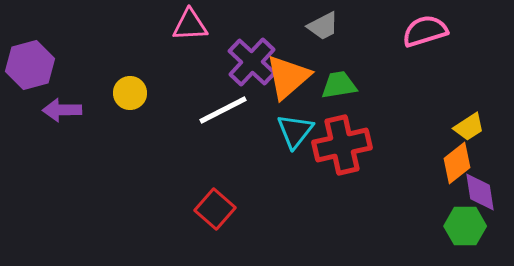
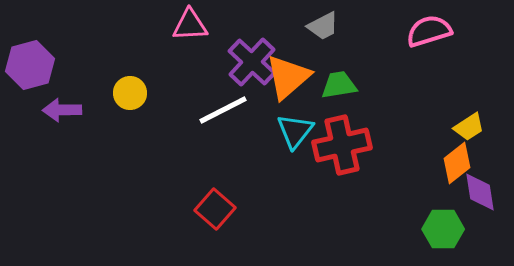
pink semicircle: moved 4 px right
green hexagon: moved 22 px left, 3 px down
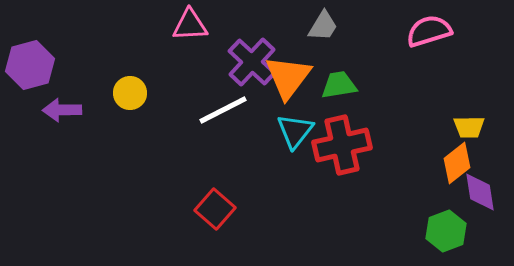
gray trapezoid: rotated 32 degrees counterclockwise
orange triangle: rotated 12 degrees counterclockwise
yellow trapezoid: rotated 32 degrees clockwise
green hexagon: moved 3 px right, 2 px down; rotated 21 degrees counterclockwise
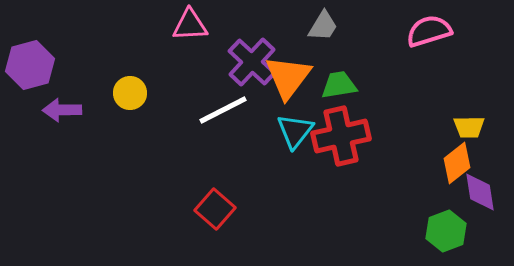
red cross: moved 1 px left, 9 px up
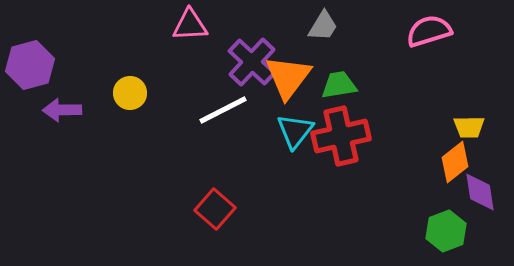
orange diamond: moved 2 px left, 1 px up
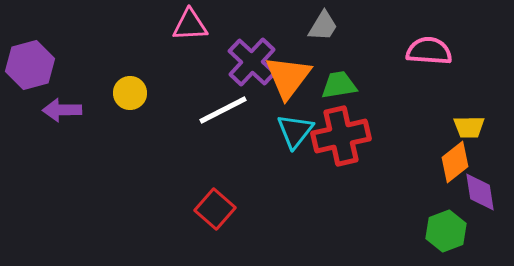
pink semicircle: moved 20 px down; rotated 21 degrees clockwise
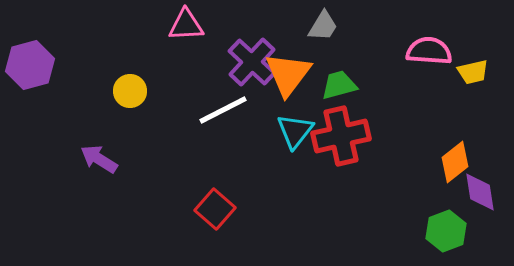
pink triangle: moved 4 px left
orange triangle: moved 3 px up
green trapezoid: rotated 6 degrees counterclockwise
yellow circle: moved 2 px up
purple arrow: moved 37 px right, 49 px down; rotated 33 degrees clockwise
yellow trapezoid: moved 4 px right, 55 px up; rotated 12 degrees counterclockwise
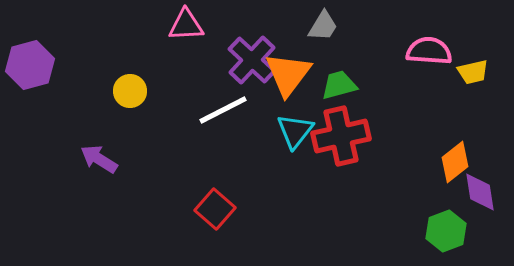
purple cross: moved 2 px up
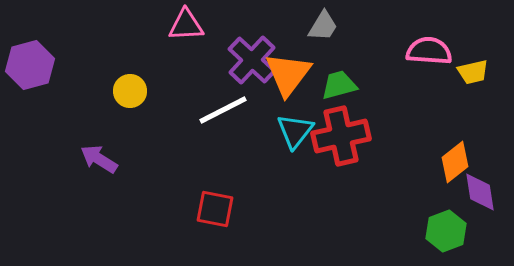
red square: rotated 30 degrees counterclockwise
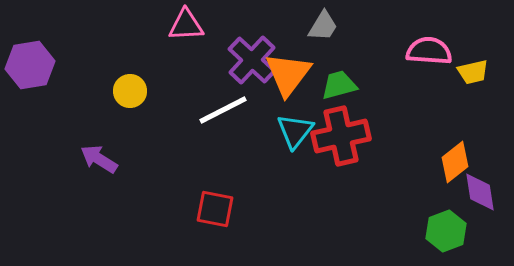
purple hexagon: rotated 6 degrees clockwise
